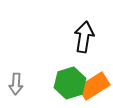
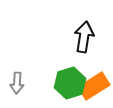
gray arrow: moved 1 px right, 1 px up
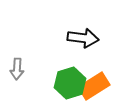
black arrow: moved 1 px left, 1 px down; rotated 88 degrees clockwise
gray arrow: moved 14 px up
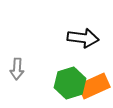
orange rectangle: rotated 8 degrees clockwise
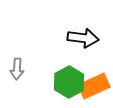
green hexagon: moved 1 px left, 1 px up; rotated 12 degrees counterclockwise
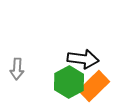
black arrow: moved 21 px down
orange rectangle: rotated 20 degrees counterclockwise
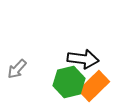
gray arrow: rotated 40 degrees clockwise
green hexagon: rotated 16 degrees clockwise
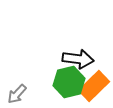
black arrow: moved 5 px left
gray arrow: moved 25 px down
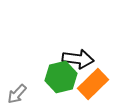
green hexagon: moved 8 px left, 5 px up
orange rectangle: moved 1 px left, 2 px up
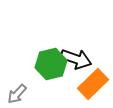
black arrow: moved 2 px left; rotated 12 degrees clockwise
green hexagon: moved 10 px left, 13 px up
